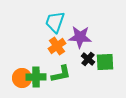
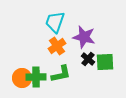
purple star: moved 4 px right; rotated 10 degrees clockwise
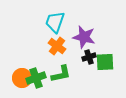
orange cross: rotated 18 degrees counterclockwise
black cross: moved 1 px right, 2 px up; rotated 32 degrees clockwise
green cross: moved 1 px down; rotated 18 degrees counterclockwise
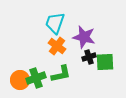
cyan trapezoid: moved 1 px down
orange circle: moved 2 px left, 2 px down
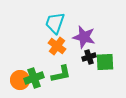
green cross: moved 2 px left
